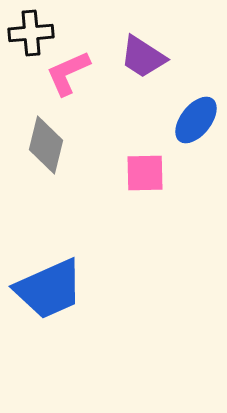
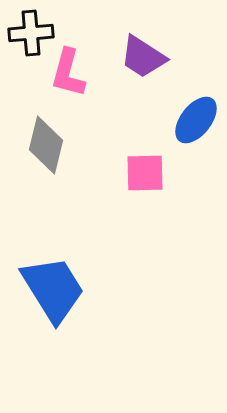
pink L-shape: rotated 51 degrees counterclockwise
blue trapezoid: moved 4 px right; rotated 98 degrees counterclockwise
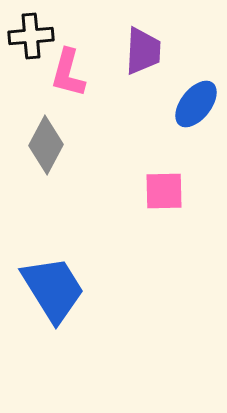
black cross: moved 3 px down
purple trapezoid: moved 6 px up; rotated 120 degrees counterclockwise
blue ellipse: moved 16 px up
gray diamond: rotated 14 degrees clockwise
pink square: moved 19 px right, 18 px down
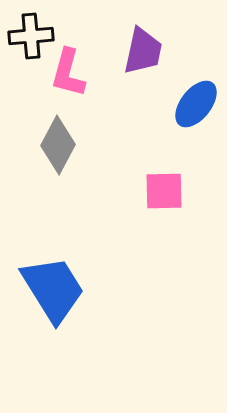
purple trapezoid: rotated 9 degrees clockwise
gray diamond: moved 12 px right
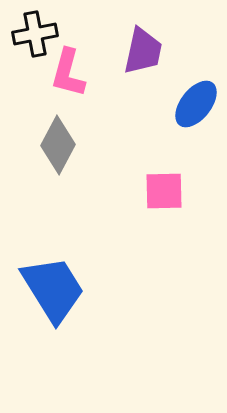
black cross: moved 4 px right, 2 px up; rotated 6 degrees counterclockwise
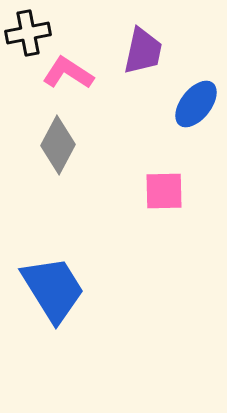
black cross: moved 7 px left, 1 px up
pink L-shape: rotated 108 degrees clockwise
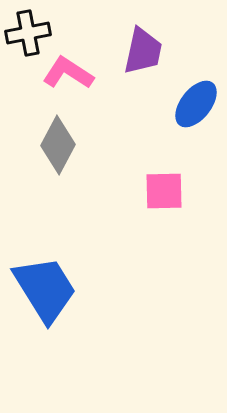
blue trapezoid: moved 8 px left
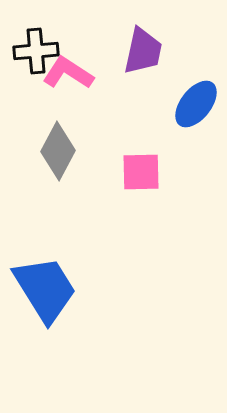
black cross: moved 8 px right, 18 px down; rotated 6 degrees clockwise
gray diamond: moved 6 px down
pink square: moved 23 px left, 19 px up
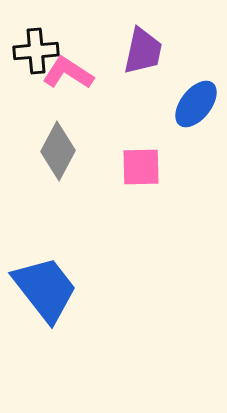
pink square: moved 5 px up
blue trapezoid: rotated 6 degrees counterclockwise
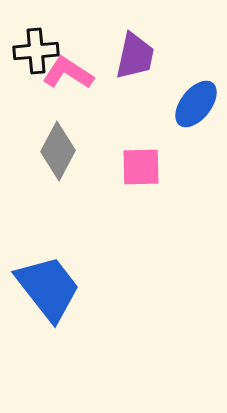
purple trapezoid: moved 8 px left, 5 px down
blue trapezoid: moved 3 px right, 1 px up
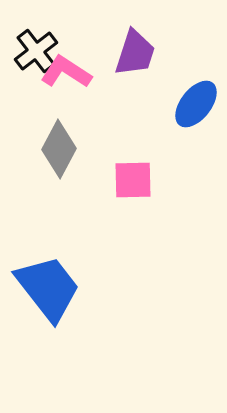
black cross: rotated 33 degrees counterclockwise
purple trapezoid: moved 3 px up; rotated 6 degrees clockwise
pink L-shape: moved 2 px left, 1 px up
gray diamond: moved 1 px right, 2 px up
pink square: moved 8 px left, 13 px down
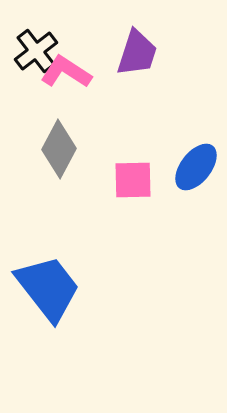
purple trapezoid: moved 2 px right
blue ellipse: moved 63 px down
